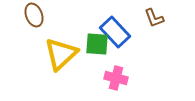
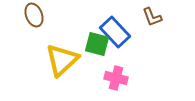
brown L-shape: moved 2 px left, 1 px up
green square: rotated 10 degrees clockwise
yellow triangle: moved 1 px right, 6 px down
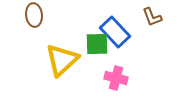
brown ellipse: rotated 15 degrees clockwise
green square: rotated 15 degrees counterclockwise
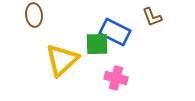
blue rectangle: rotated 20 degrees counterclockwise
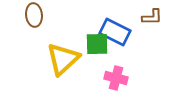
brown L-shape: rotated 70 degrees counterclockwise
yellow triangle: moved 1 px right, 1 px up
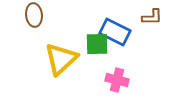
yellow triangle: moved 2 px left
pink cross: moved 1 px right, 2 px down
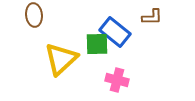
blue rectangle: rotated 12 degrees clockwise
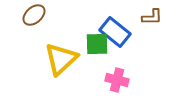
brown ellipse: rotated 55 degrees clockwise
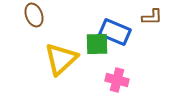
brown ellipse: rotated 70 degrees counterclockwise
blue rectangle: rotated 16 degrees counterclockwise
